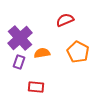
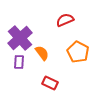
orange semicircle: rotated 63 degrees clockwise
purple rectangle: rotated 16 degrees counterclockwise
red rectangle: moved 14 px right, 4 px up; rotated 21 degrees clockwise
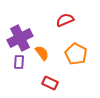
purple cross: rotated 15 degrees clockwise
orange pentagon: moved 2 px left, 2 px down
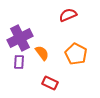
red semicircle: moved 3 px right, 5 px up
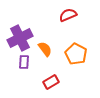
orange semicircle: moved 3 px right, 4 px up
purple rectangle: moved 5 px right
red rectangle: moved 1 px right, 1 px up; rotated 56 degrees counterclockwise
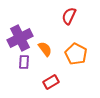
red semicircle: moved 1 px right, 1 px down; rotated 42 degrees counterclockwise
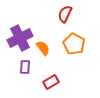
red semicircle: moved 4 px left, 2 px up
orange semicircle: moved 2 px left, 1 px up
orange pentagon: moved 2 px left, 10 px up
purple rectangle: moved 1 px right, 5 px down
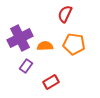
orange pentagon: rotated 20 degrees counterclockwise
orange semicircle: moved 2 px right, 2 px up; rotated 56 degrees counterclockwise
purple rectangle: moved 1 px right, 1 px up; rotated 32 degrees clockwise
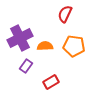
orange pentagon: moved 2 px down
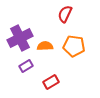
purple rectangle: rotated 24 degrees clockwise
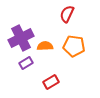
red semicircle: moved 2 px right
purple cross: moved 1 px right
purple rectangle: moved 3 px up
